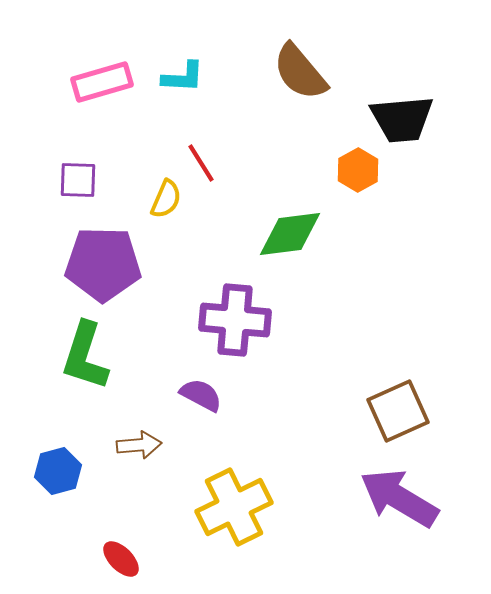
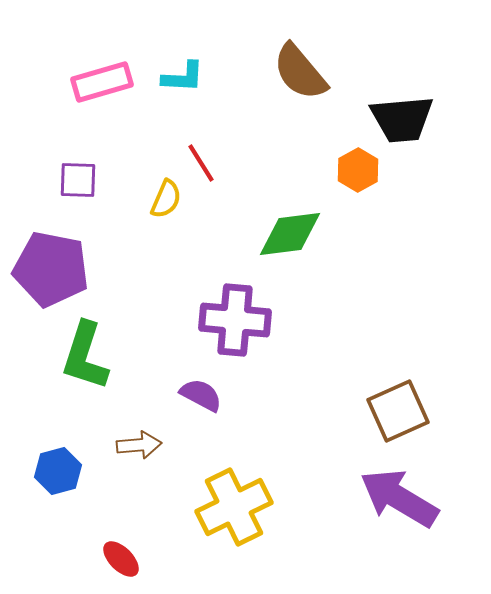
purple pentagon: moved 52 px left, 5 px down; rotated 10 degrees clockwise
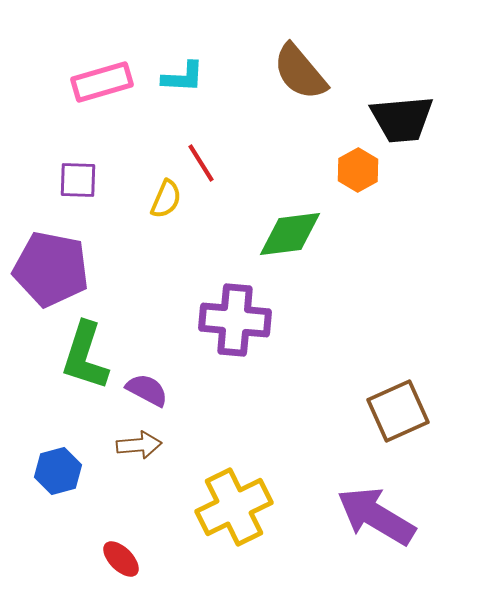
purple semicircle: moved 54 px left, 5 px up
purple arrow: moved 23 px left, 18 px down
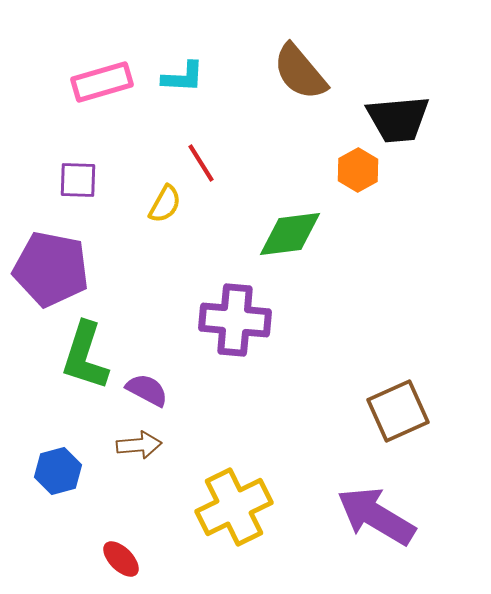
black trapezoid: moved 4 px left
yellow semicircle: moved 1 px left, 5 px down; rotated 6 degrees clockwise
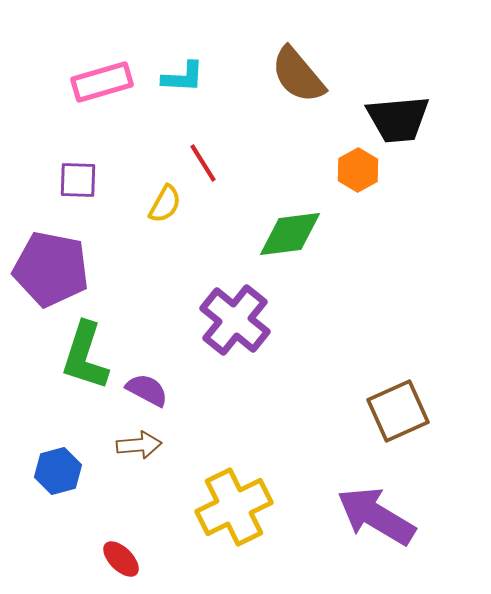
brown semicircle: moved 2 px left, 3 px down
red line: moved 2 px right
purple cross: rotated 34 degrees clockwise
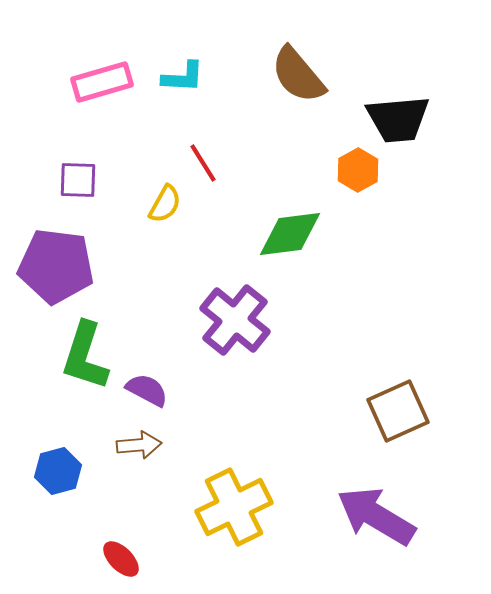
purple pentagon: moved 5 px right, 3 px up; rotated 4 degrees counterclockwise
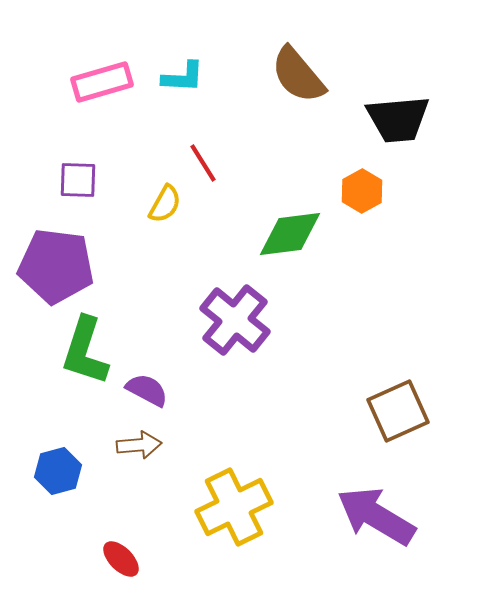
orange hexagon: moved 4 px right, 21 px down
green L-shape: moved 5 px up
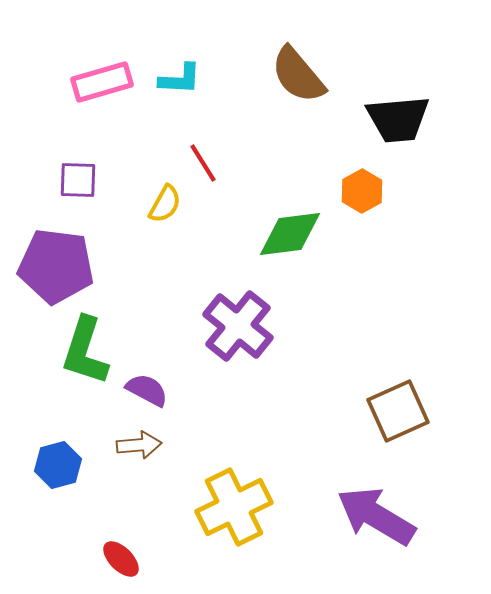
cyan L-shape: moved 3 px left, 2 px down
purple cross: moved 3 px right, 6 px down
blue hexagon: moved 6 px up
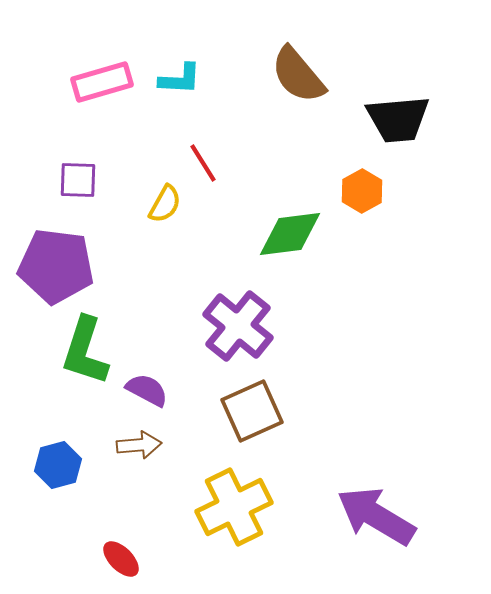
brown square: moved 146 px left
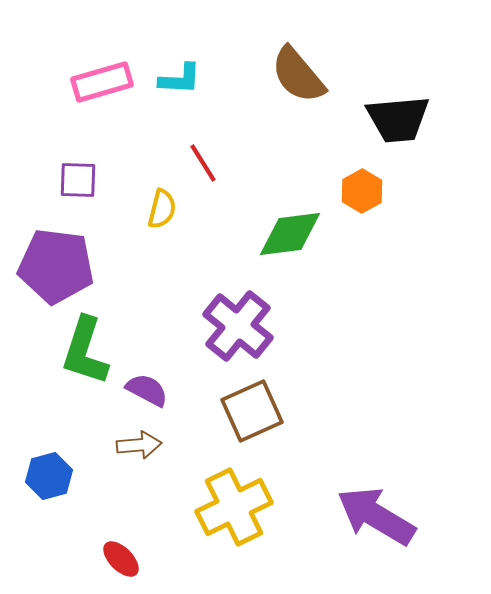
yellow semicircle: moved 3 px left, 5 px down; rotated 15 degrees counterclockwise
blue hexagon: moved 9 px left, 11 px down
